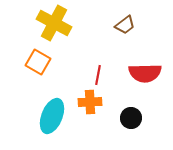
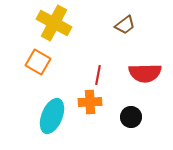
black circle: moved 1 px up
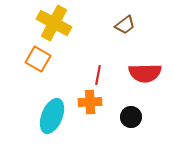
orange square: moved 3 px up
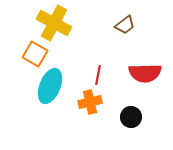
orange square: moved 3 px left, 5 px up
orange cross: rotated 10 degrees counterclockwise
cyan ellipse: moved 2 px left, 30 px up
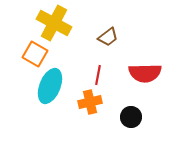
brown trapezoid: moved 17 px left, 12 px down
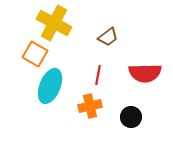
orange cross: moved 4 px down
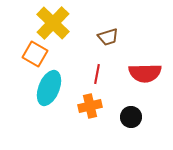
yellow cross: moved 1 px left; rotated 16 degrees clockwise
brown trapezoid: rotated 20 degrees clockwise
red line: moved 1 px left, 1 px up
cyan ellipse: moved 1 px left, 2 px down
